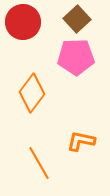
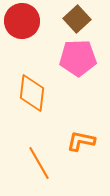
red circle: moved 1 px left, 1 px up
pink pentagon: moved 2 px right, 1 px down
orange diamond: rotated 30 degrees counterclockwise
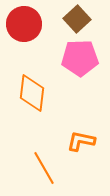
red circle: moved 2 px right, 3 px down
pink pentagon: moved 2 px right
orange line: moved 5 px right, 5 px down
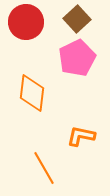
red circle: moved 2 px right, 2 px up
pink pentagon: moved 3 px left; rotated 24 degrees counterclockwise
orange L-shape: moved 5 px up
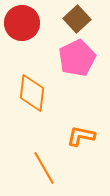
red circle: moved 4 px left, 1 px down
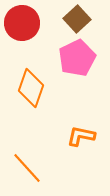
orange diamond: moved 1 px left, 5 px up; rotated 12 degrees clockwise
orange line: moved 17 px left; rotated 12 degrees counterclockwise
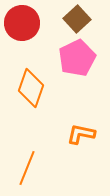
orange L-shape: moved 2 px up
orange line: rotated 64 degrees clockwise
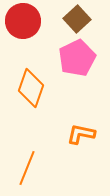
red circle: moved 1 px right, 2 px up
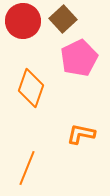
brown square: moved 14 px left
pink pentagon: moved 2 px right
